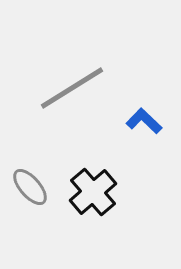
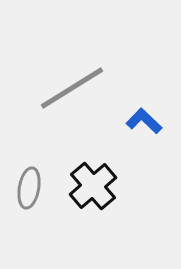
gray ellipse: moved 1 px left, 1 px down; rotated 51 degrees clockwise
black cross: moved 6 px up
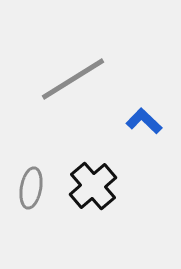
gray line: moved 1 px right, 9 px up
gray ellipse: moved 2 px right
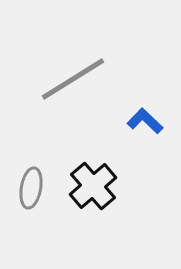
blue L-shape: moved 1 px right
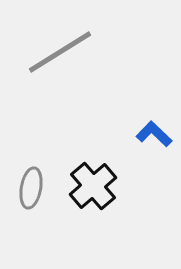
gray line: moved 13 px left, 27 px up
blue L-shape: moved 9 px right, 13 px down
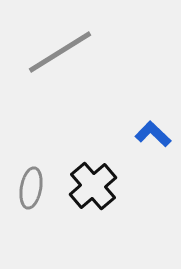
blue L-shape: moved 1 px left
